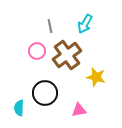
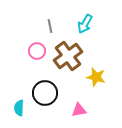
brown cross: moved 1 px right, 1 px down
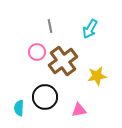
cyan arrow: moved 5 px right, 5 px down
pink circle: moved 1 px down
brown cross: moved 5 px left, 5 px down
yellow star: moved 1 px right, 1 px up; rotated 24 degrees counterclockwise
black circle: moved 4 px down
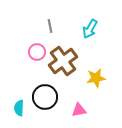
yellow star: moved 1 px left, 2 px down
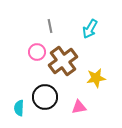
pink triangle: moved 3 px up
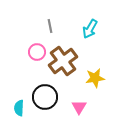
yellow star: moved 1 px left
pink triangle: rotated 49 degrees counterclockwise
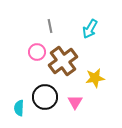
pink triangle: moved 4 px left, 5 px up
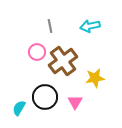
cyan arrow: moved 3 px up; rotated 48 degrees clockwise
cyan semicircle: rotated 28 degrees clockwise
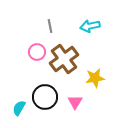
brown cross: moved 1 px right, 2 px up
